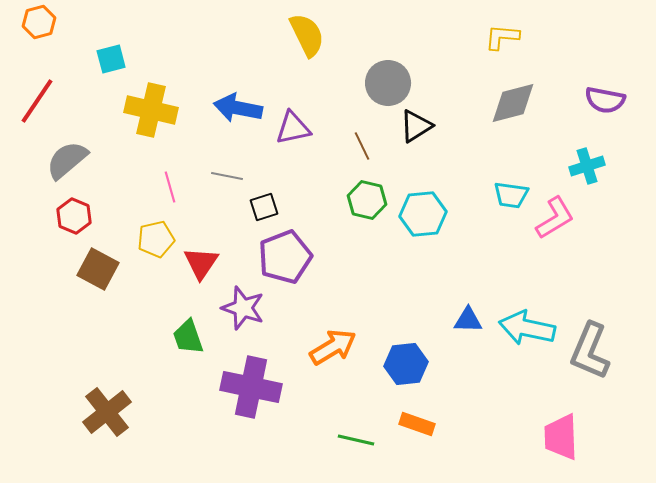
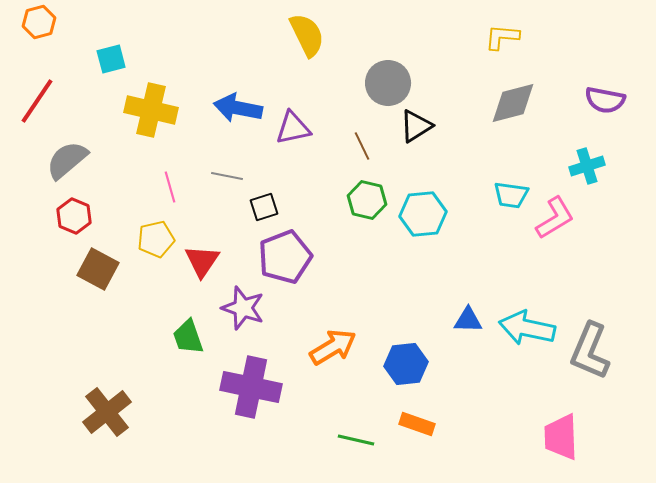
red triangle: moved 1 px right, 2 px up
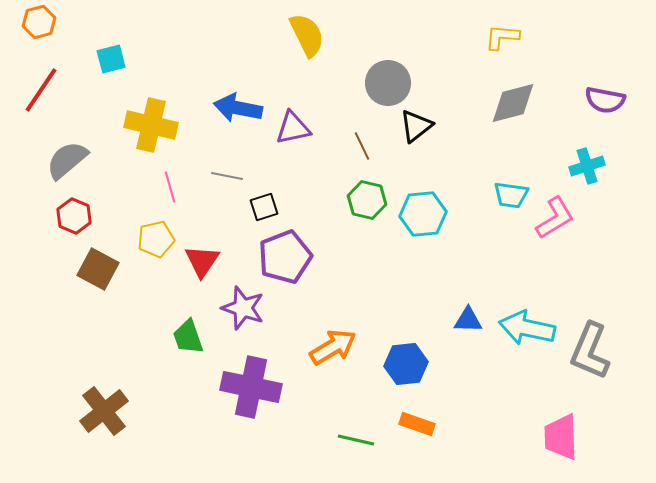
red line: moved 4 px right, 11 px up
yellow cross: moved 15 px down
black triangle: rotated 6 degrees counterclockwise
brown cross: moved 3 px left, 1 px up
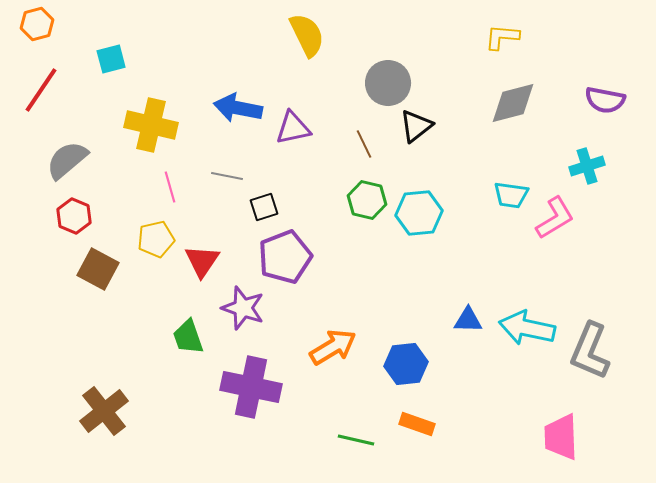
orange hexagon: moved 2 px left, 2 px down
brown line: moved 2 px right, 2 px up
cyan hexagon: moved 4 px left, 1 px up
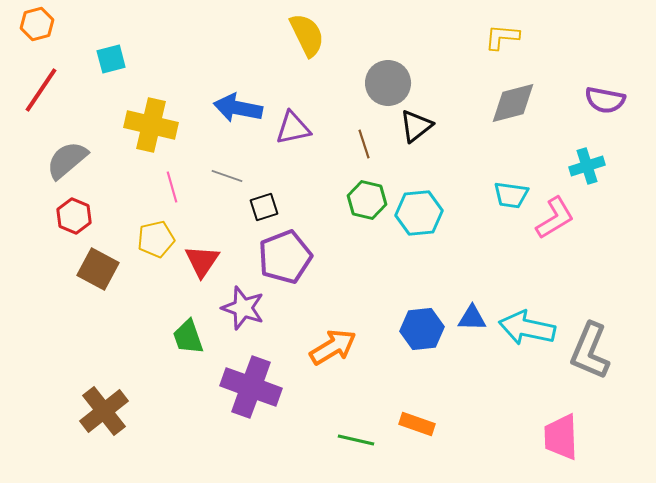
brown line: rotated 8 degrees clockwise
gray line: rotated 8 degrees clockwise
pink line: moved 2 px right
blue triangle: moved 4 px right, 2 px up
blue hexagon: moved 16 px right, 35 px up
purple cross: rotated 8 degrees clockwise
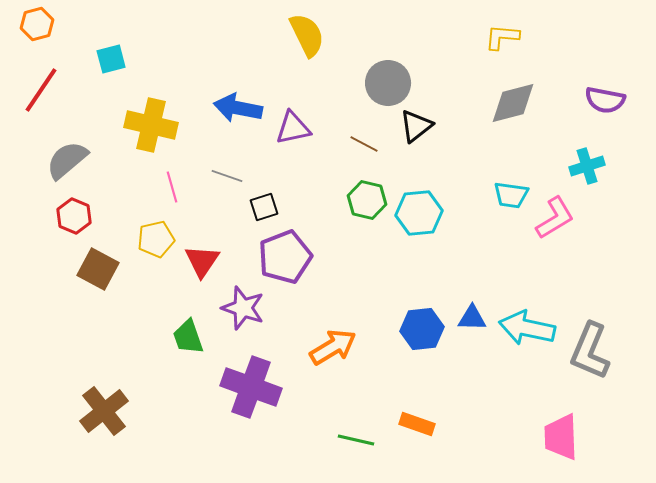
brown line: rotated 44 degrees counterclockwise
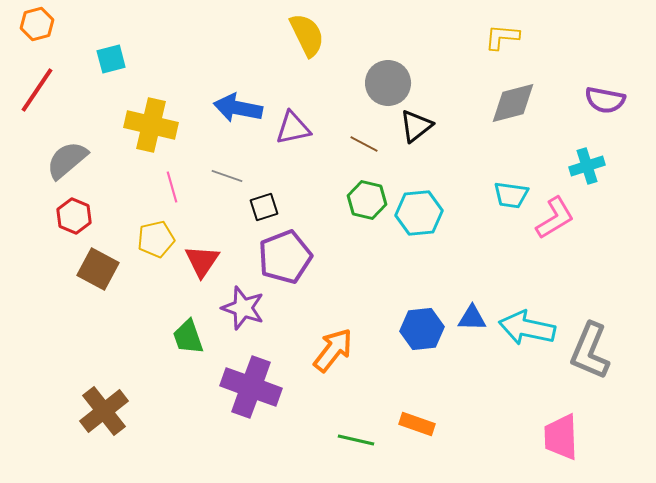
red line: moved 4 px left
orange arrow: moved 3 px down; rotated 21 degrees counterclockwise
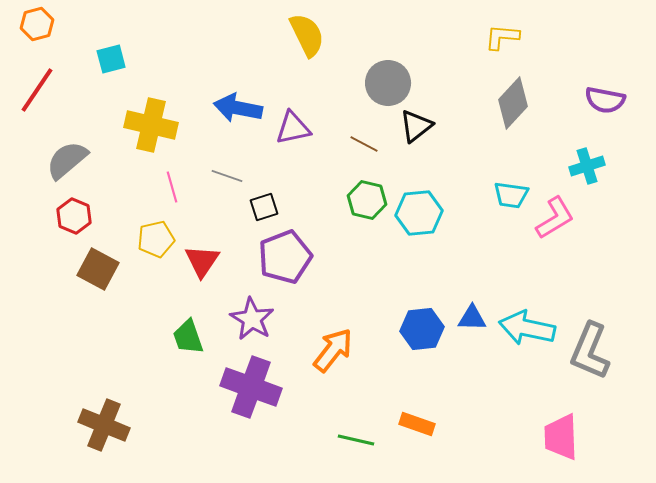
gray diamond: rotated 33 degrees counterclockwise
purple star: moved 9 px right, 11 px down; rotated 12 degrees clockwise
brown cross: moved 14 px down; rotated 30 degrees counterclockwise
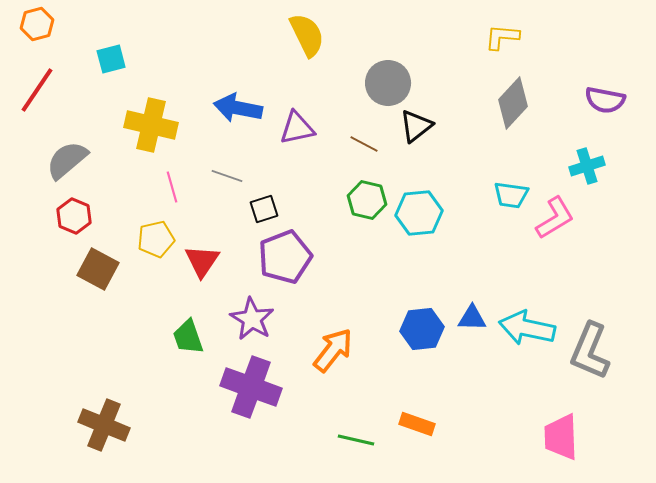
purple triangle: moved 4 px right
black square: moved 2 px down
